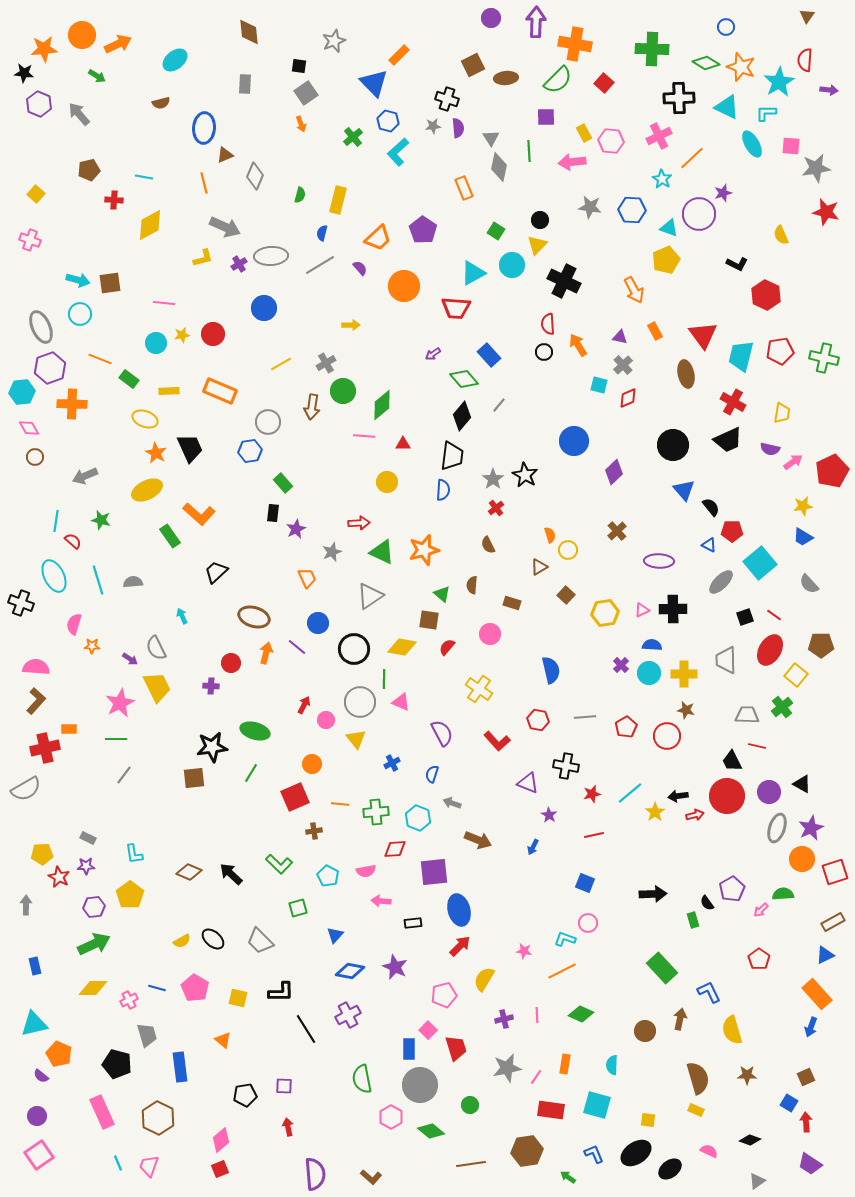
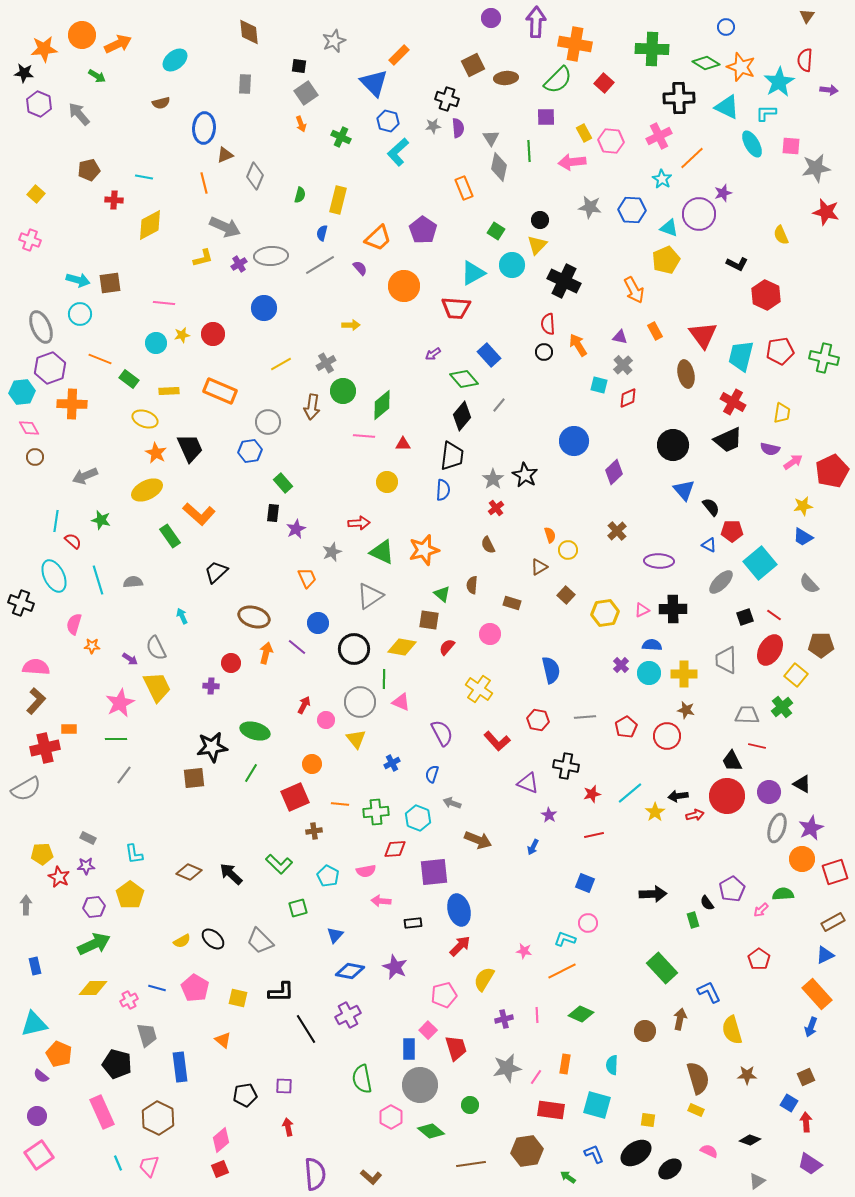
green cross at (353, 137): moved 12 px left; rotated 24 degrees counterclockwise
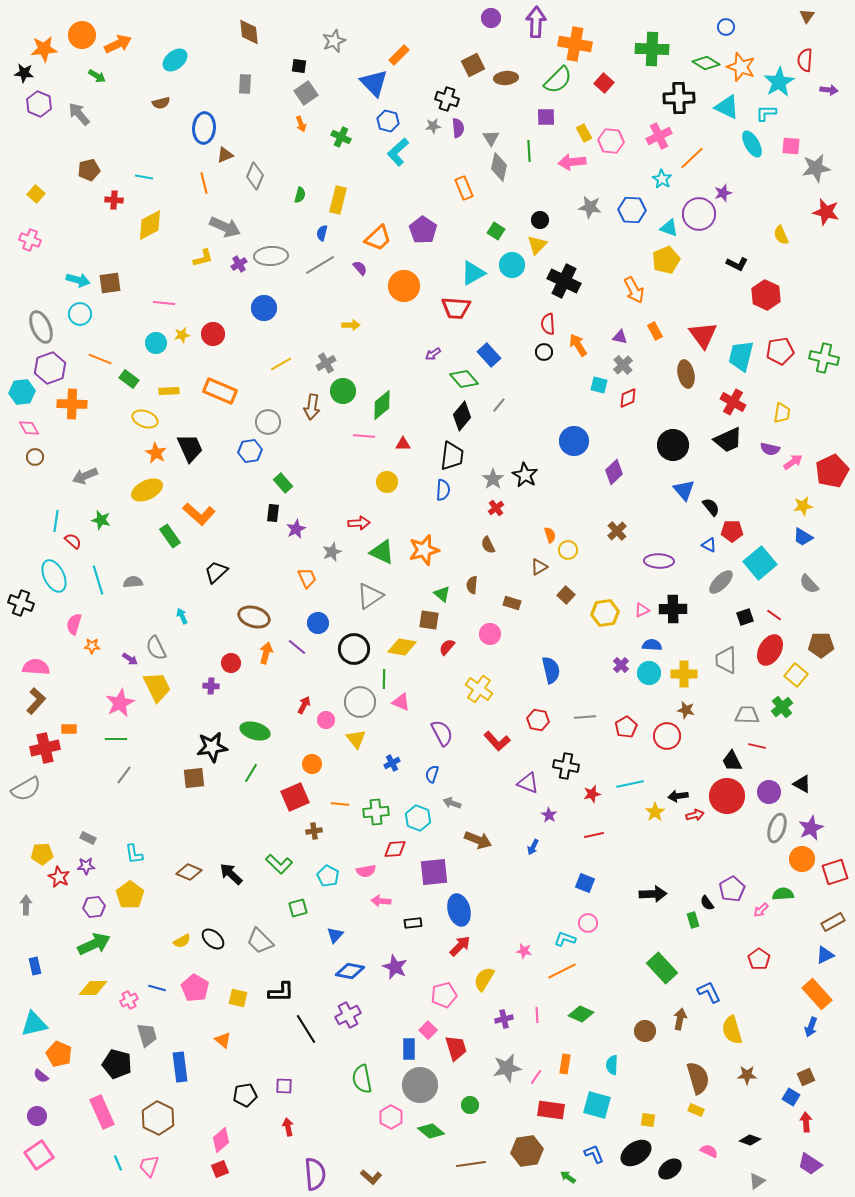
cyan line at (630, 793): moved 9 px up; rotated 28 degrees clockwise
blue square at (789, 1103): moved 2 px right, 6 px up
